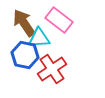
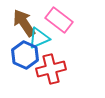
cyan triangle: rotated 20 degrees counterclockwise
blue hexagon: rotated 12 degrees clockwise
red cross: moved 1 px left; rotated 20 degrees clockwise
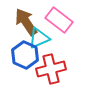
brown arrow: moved 2 px right, 1 px up
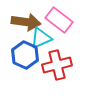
brown arrow: rotated 132 degrees clockwise
cyan triangle: moved 2 px right
red cross: moved 6 px right, 4 px up
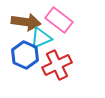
red cross: rotated 12 degrees counterclockwise
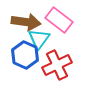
cyan triangle: moved 2 px left, 1 px down; rotated 30 degrees counterclockwise
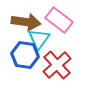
blue hexagon: rotated 16 degrees counterclockwise
red cross: rotated 16 degrees counterclockwise
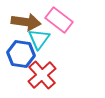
blue hexagon: moved 4 px left, 1 px up
red cross: moved 15 px left, 10 px down
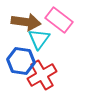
blue hexagon: moved 7 px down
red cross: rotated 12 degrees clockwise
